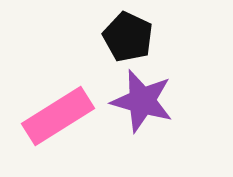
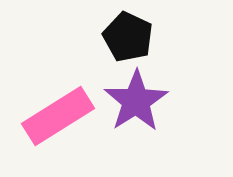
purple star: moved 6 px left; rotated 24 degrees clockwise
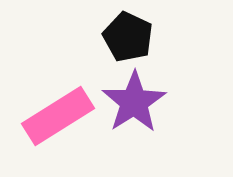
purple star: moved 2 px left, 1 px down
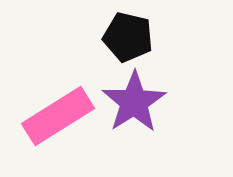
black pentagon: rotated 12 degrees counterclockwise
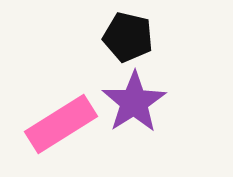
pink rectangle: moved 3 px right, 8 px down
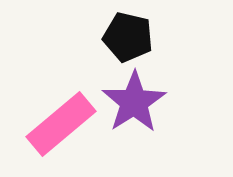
pink rectangle: rotated 8 degrees counterclockwise
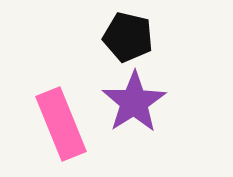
pink rectangle: rotated 72 degrees counterclockwise
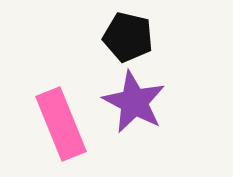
purple star: rotated 12 degrees counterclockwise
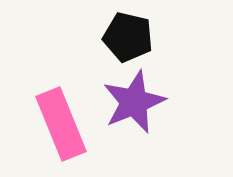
purple star: rotated 22 degrees clockwise
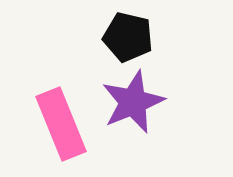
purple star: moved 1 px left
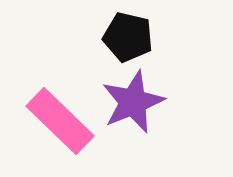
pink rectangle: moved 1 px left, 3 px up; rotated 24 degrees counterclockwise
